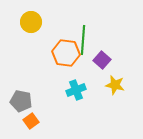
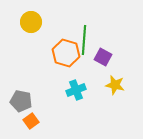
green line: moved 1 px right
orange hexagon: rotated 8 degrees clockwise
purple square: moved 1 px right, 3 px up; rotated 12 degrees counterclockwise
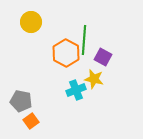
orange hexagon: rotated 12 degrees clockwise
yellow star: moved 21 px left, 6 px up
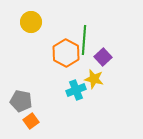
purple square: rotated 18 degrees clockwise
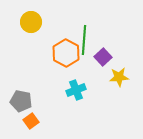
yellow star: moved 25 px right, 2 px up; rotated 18 degrees counterclockwise
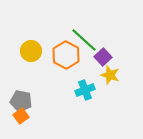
yellow circle: moved 29 px down
green line: rotated 52 degrees counterclockwise
orange hexagon: moved 2 px down
yellow star: moved 9 px left, 2 px up; rotated 24 degrees clockwise
cyan cross: moved 9 px right
orange square: moved 10 px left, 5 px up
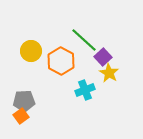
orange hexagon: moved 5 px left, 6 px down
yellow star: moved 1 px left, 2 px up; rotated 12 degrees clockwise
gray pentagon: moved 3 px right; rotated 15 degrees counterclockwise
